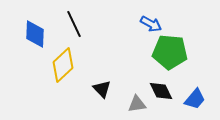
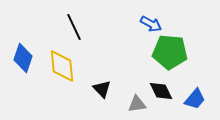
black line: moved 3 px down
blue diamond: moved 12 px left, 24 px down; rotated 16 degrees clockwise
yellow diamond: moved 1 px left, 1 px down; rotated 52 degrees counterclockwise
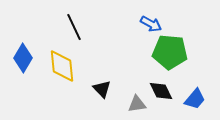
blue diamond: rotated 12 degrees clockwise
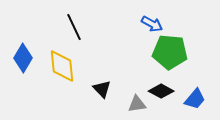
blue arrow: moved 1 px right
black diamond: rotated 35 degrees counterclockwise
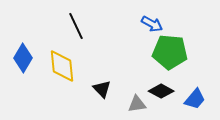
black line: moved 2 px right, 1 px up
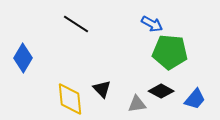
black line: moved 2 px up; rotated 32 degrees counterclockwise
yellow diamond: moved 8 px right, 33 px down
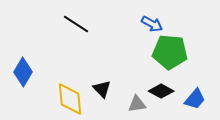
blue diamond: moved 14 px down
